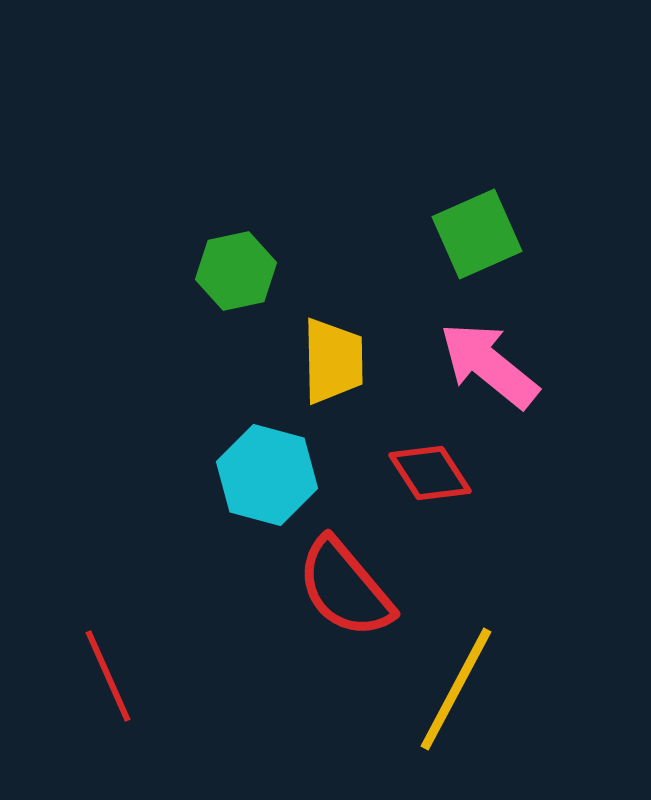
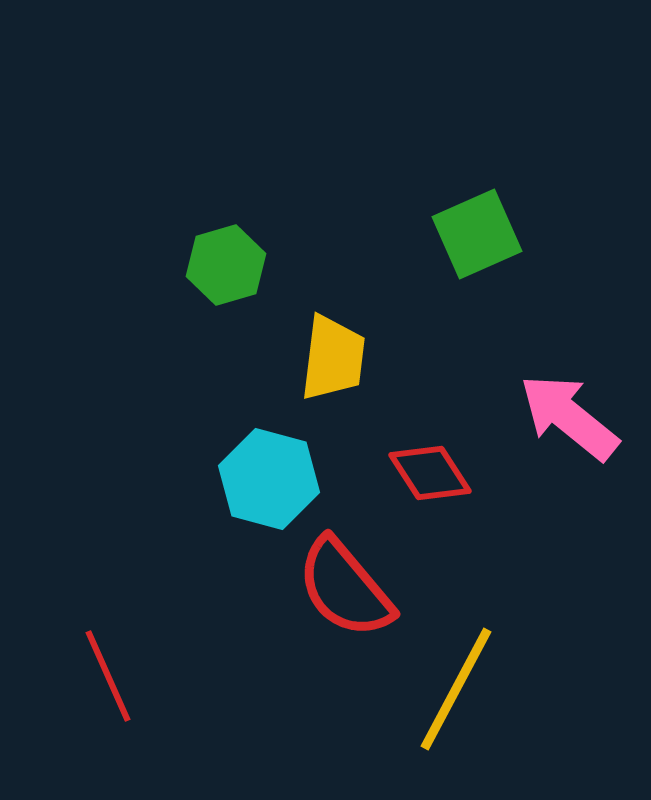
green hexagon: moved 10 px left, 6 px up; rotated 4 degrees counterclockwise
yellow trapezoid: moved 3 px up; rotated 8 degrees clockwise
pink arrow: moved 80 px right, 52 px down
cyan hexagon: moved 2 px right, 4 px down
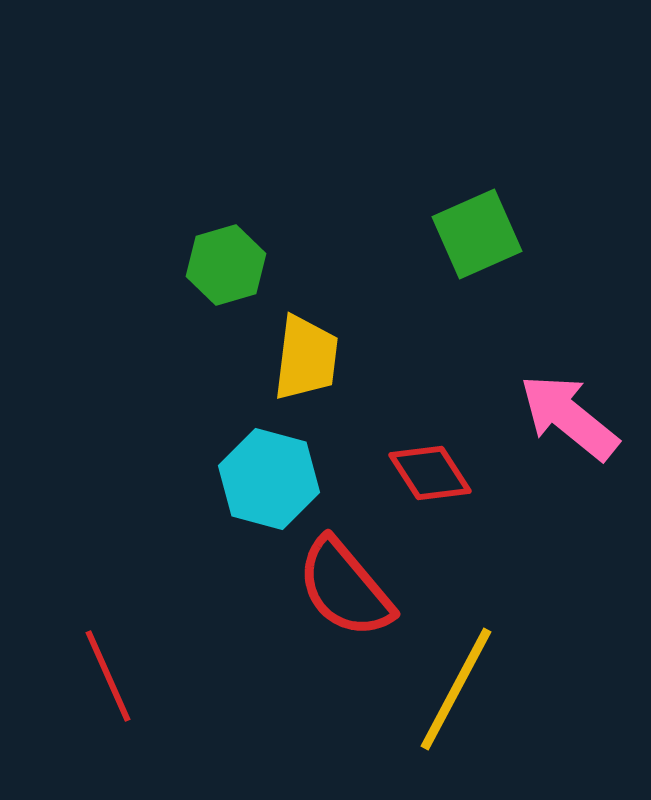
yellow trapezoid: moved 27 px left
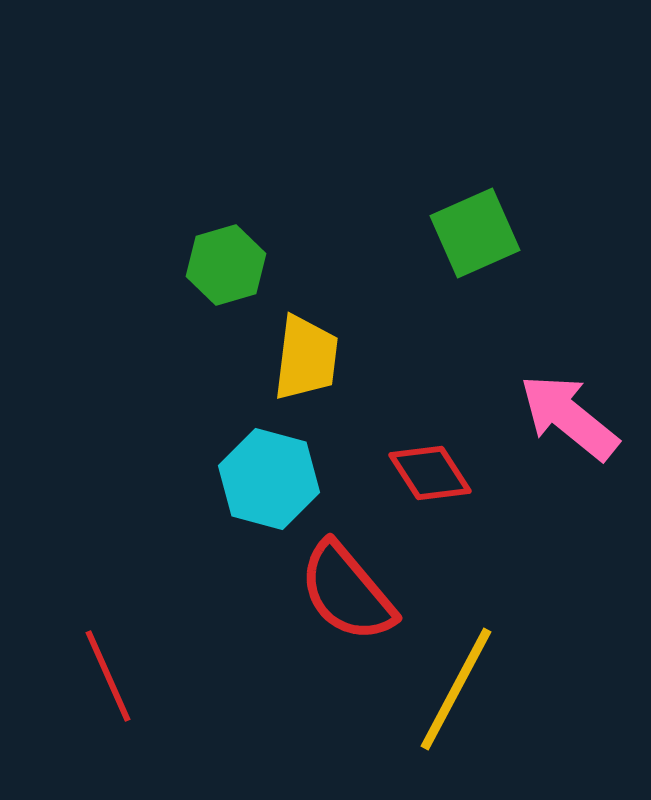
green square: moved 2 px left, 1 px up
red semicircle: moved 2 px right, 4 px down
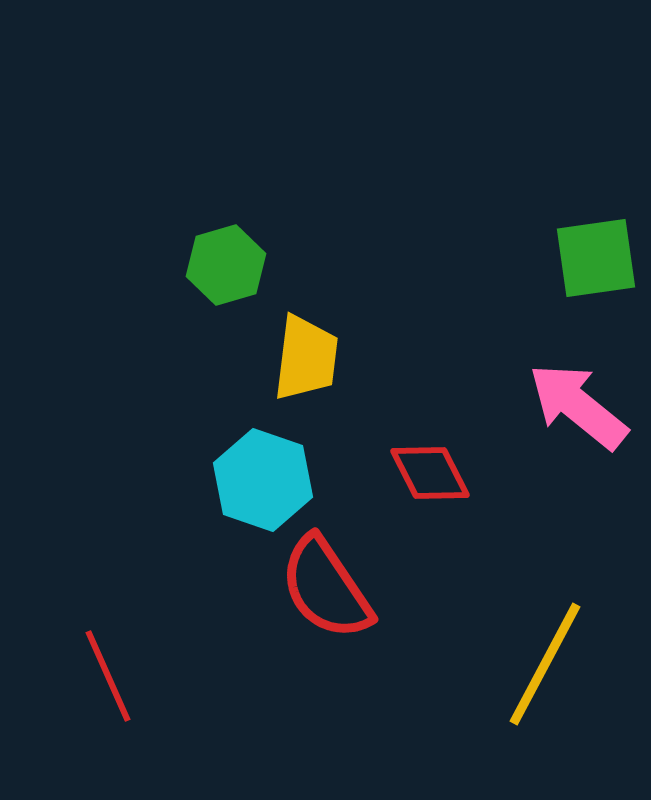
green square: moved 121 px right, 25 px down; rotated 16 degrees clockwise
pink arrow: moved 9 px right, 11 px up
red diamond: rotated 6 degrees clockwise
cyan hexagon: moved 6 px left, 1 px down; rotated 4 degrees clockwise
red semicircle: moved 21 px left, 4 px up; rotated 6 degrees clockwise
yellow line: moved 89 px right, 25 px up
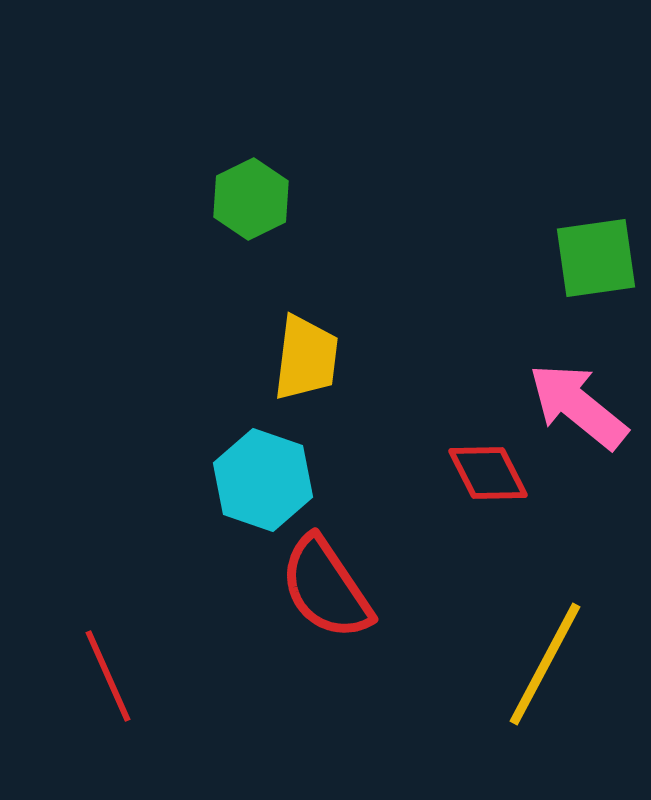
green hexagon: moved 25 px right, 66 px up; rotated 10 degrees counterclockwise
red diamond: moved 58 px right
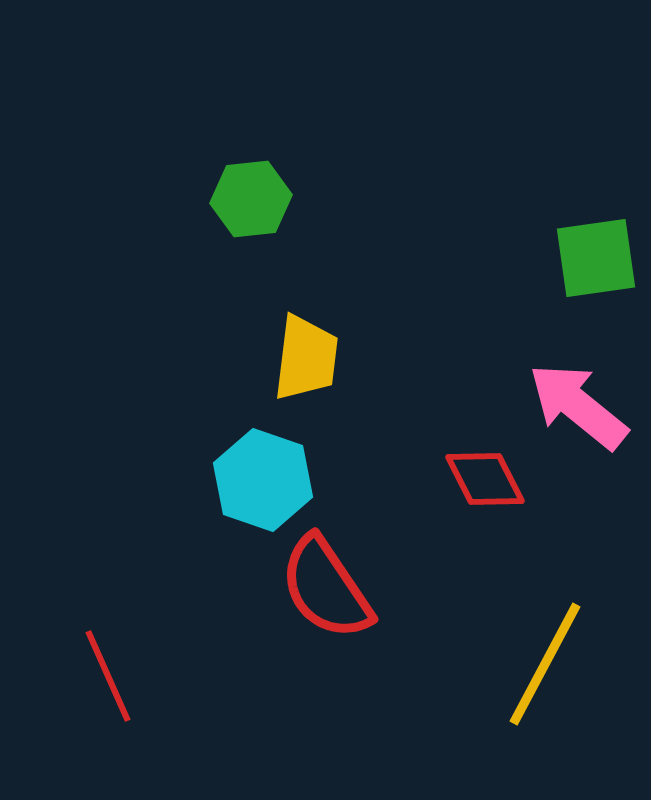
green hexagon: rotated 20 degrees clockwise
red diamond: moved 3 px left, 6 px down
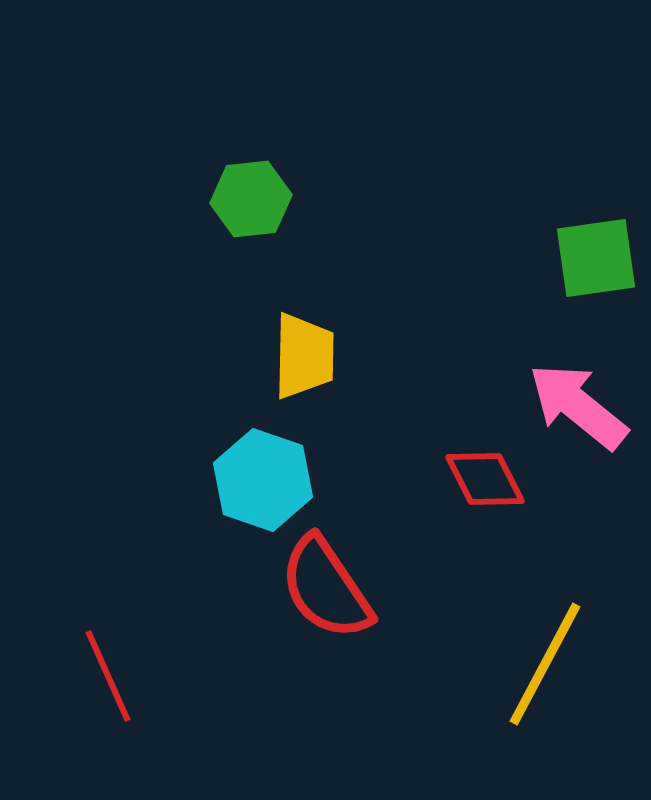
yellow trapezoid: moved 2 px left, 2 px up; rotated 6 degrees counterclockwise
